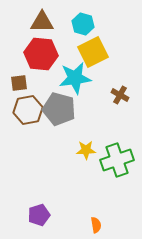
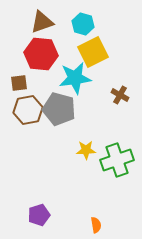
brown triangle: rotated 20 degrees counterclockwise
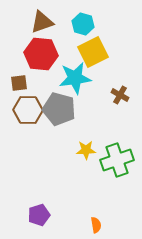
brown hexagon: rotated 12 degrees clockwise
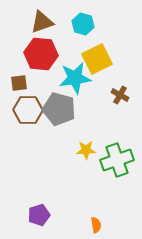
yellow square: moved 4 px right, 7 px down
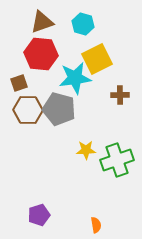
brown square: rotated 12 degrees counterclockwise
brown cross: rotated 30 degrees counterclockwise
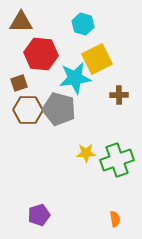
brown triangle: moved 21 px left; rotated 20 degrees clockwise
brown cross: moved 1 px left
yellow star: moved 3 px down
orange semicircle: moved 19 px right, 6 px up
